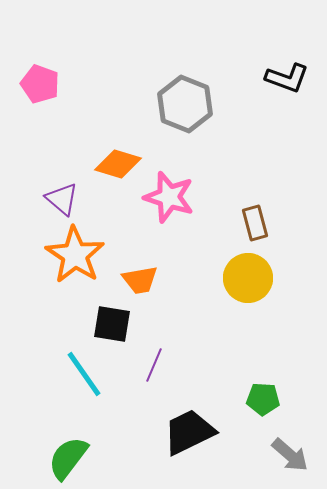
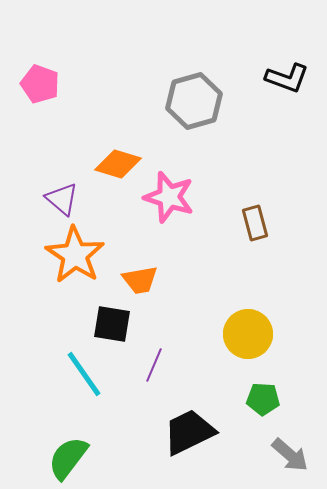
gray hexagon: moved 9 px right, 3 px up; rotated 22 degrees clockwise
yellow circle: moved 56 px down
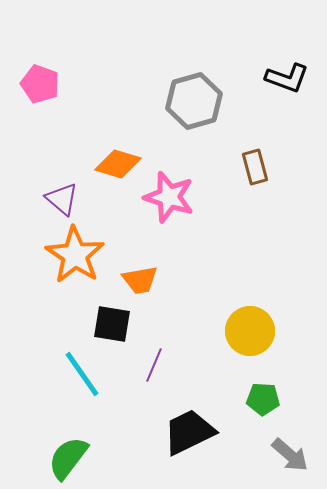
brown rectangle: moved 56 px up
yellow circle: moved 2 px right, 3 px up
cyan line: moved 2 px left
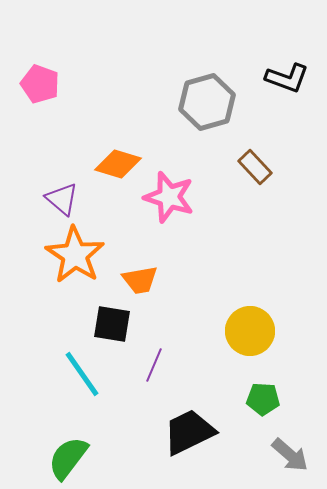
gray hexagon: moved 13 px right, 1 px down
brown rectangle: rotated 28 degrees counterclockwise
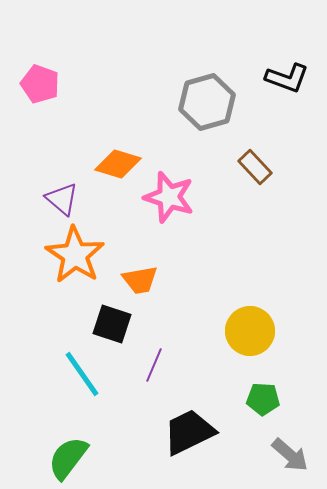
black square: rotated 9 degrees clockwise
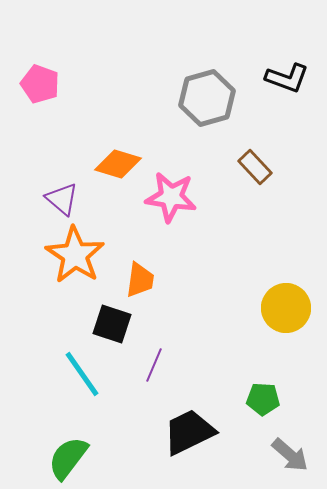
gray hexagon: moved 4 px up
pink star: moved 2 px right; rotated 9 degrees counterclockwise
orange trapezoid: rotated 72 degrees counterclockwise
yellow circle: moved 36 px right, 23 px up
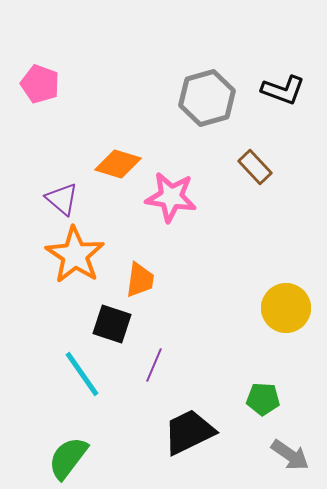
black L-shape: moved 4 px left, 12 px down
gray arrow: rotated 6 degrees counterclockwise
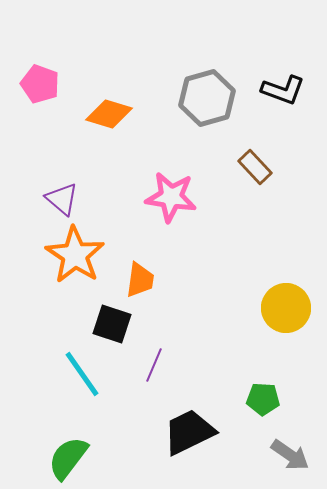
orange diamond: moved 9 px left, 50 px up
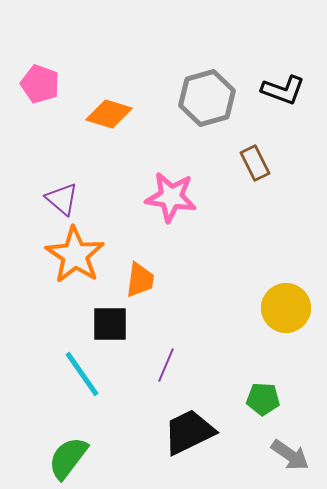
brown rectangle: moved 4 px up; rotated 16 degrees clockwise
black square: moved 2 px left; rotated 18 degrees counterclockwise
purple line: moved 12 px right
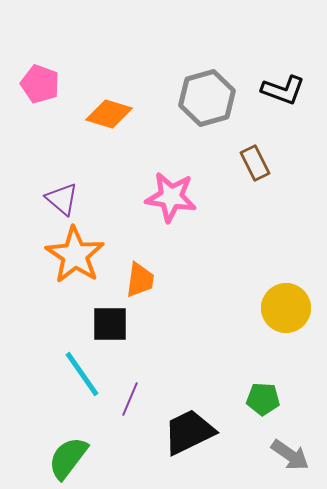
purple line: moved 36 px left, 34 px down
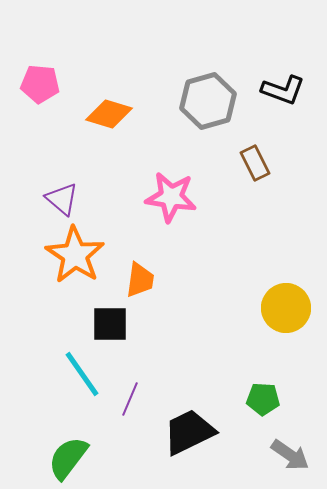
pink pentagon: rotated 15 degrees counterclockwise
gray hexagon: moved 1 px right, 3 px down
